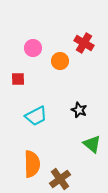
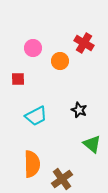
brown cross: moved 2 px right
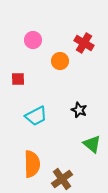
pink circle: moved 8 px up
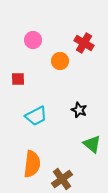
orange semicircle: rotated 8 degrees clockwise
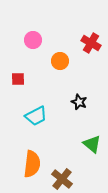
red cross: moved 7 px right
black star: moved 8 px up
brown cross: rotated 15 degrees counterclockwise
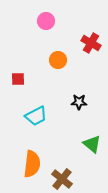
pink circle: moved 13 px right, 19 px up
orange circle: moved 2 px left, 1 px up
black star: rotated 21 degrees counterclockwise
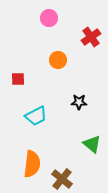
pink circle: moved 3 px right, 3 px up
red cross: moved 6 px up; rotated 24 degrees clockwise
